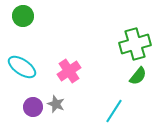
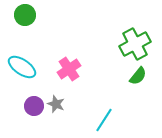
green circle: moved 2 px right, 1 px up
green cross: rotated 12 degrees counterclockwise
pink cross: moved 2 px up
purple circle: moved 1 px right, 1 px up
cyan line: moved 10 px left, 9 px down
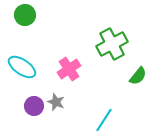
green cross: moved 23 px left
gray star: moved 2 px up
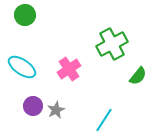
gray star: moved 8 px down; rotated 24 degrees clockwise
purple circle: moved 1 px left
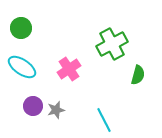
green circle: moved 4 px left, 13 px down
green semicircle: moved 1 px up; rotated 24 degrees counterclockwise
gray star: rotated 12 degrees clockwise
cyan line: rotated 60 degrees counterclockwise
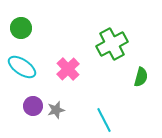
pink cross: moved 1 px left; rotated 10 degrees counterclockwise
green semicircle: moved 3 px right, 2 px down
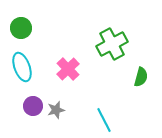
cyan ellipse: rotated 36 degrees clockwise
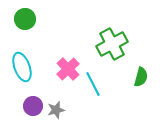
green circle: moved 4 px right, 9 px up
cyan line: moved 11 px left, 36 px up
